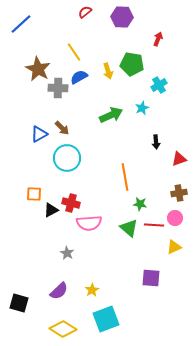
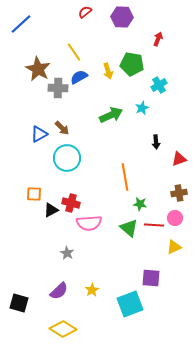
cyan square: moved 24 px right, 15 px up
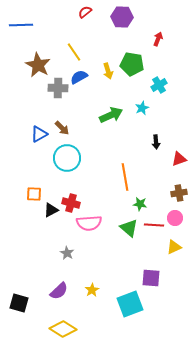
blue line: moved 1 px down; rotated 40 degrees clockwise
brown star: moved 4 px up
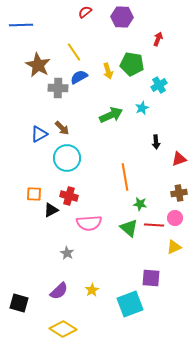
red cross: moved 2 px left, 7 px up
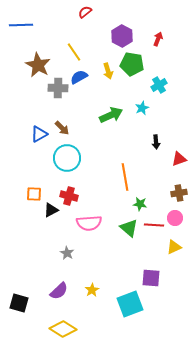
purple hexagon: moved 19 px down; rotated 25 degrees clockwise
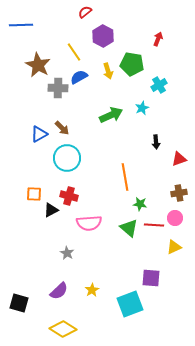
purple hexagon: moved 19 px left
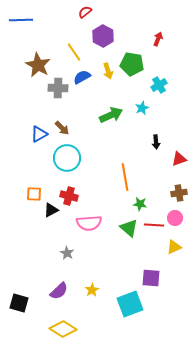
blue line: moved 5 px up
blue semicircle: moved 3 px right
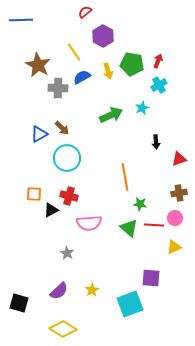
red arrow: moved 22 px down
